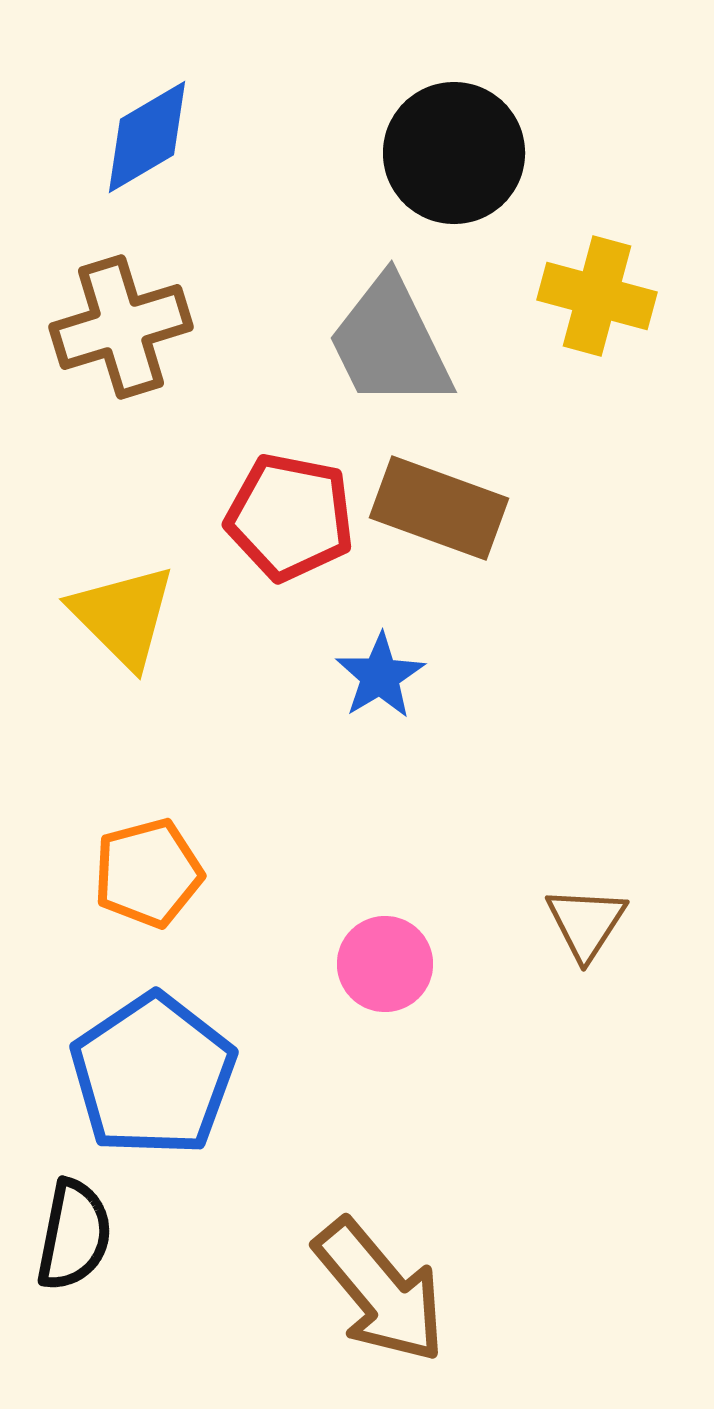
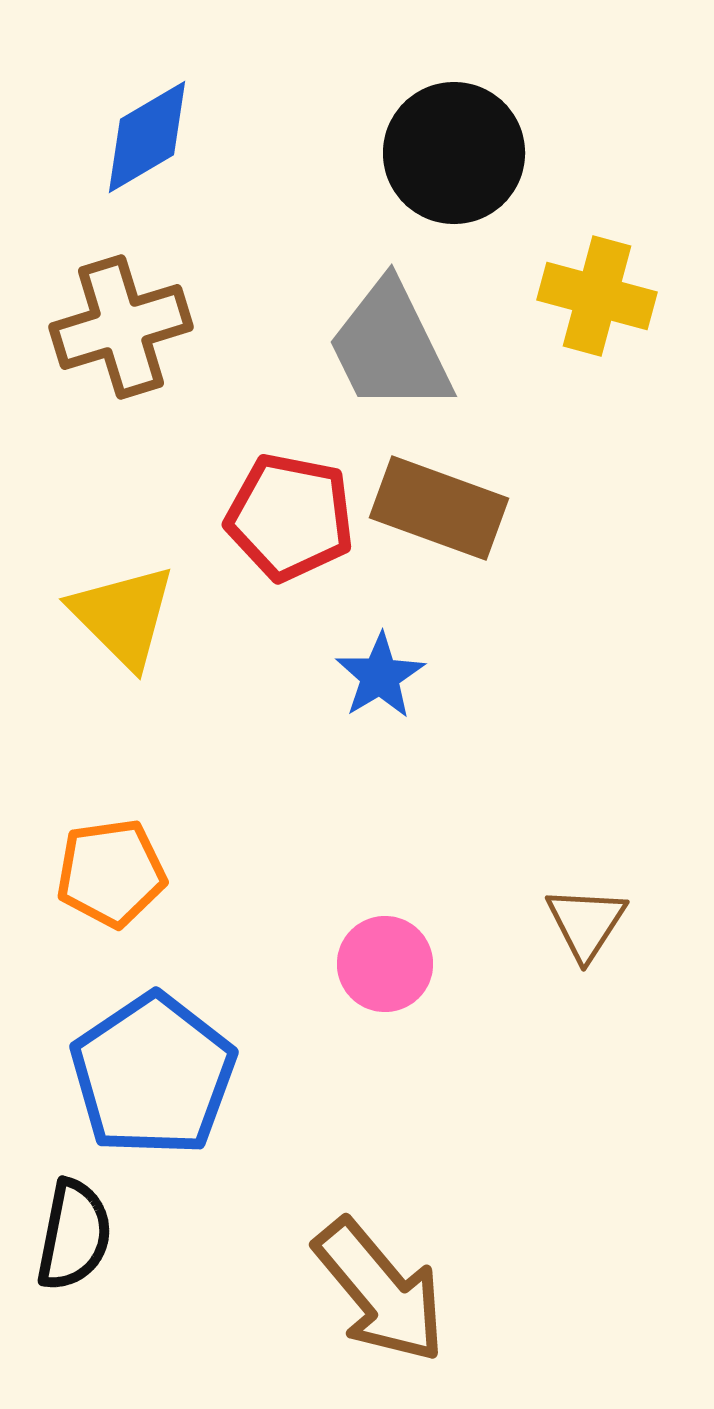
gray trapezoid: moved 4 px down
orange pentagon: moved 37 px left; rotated 7 degrees clockwise
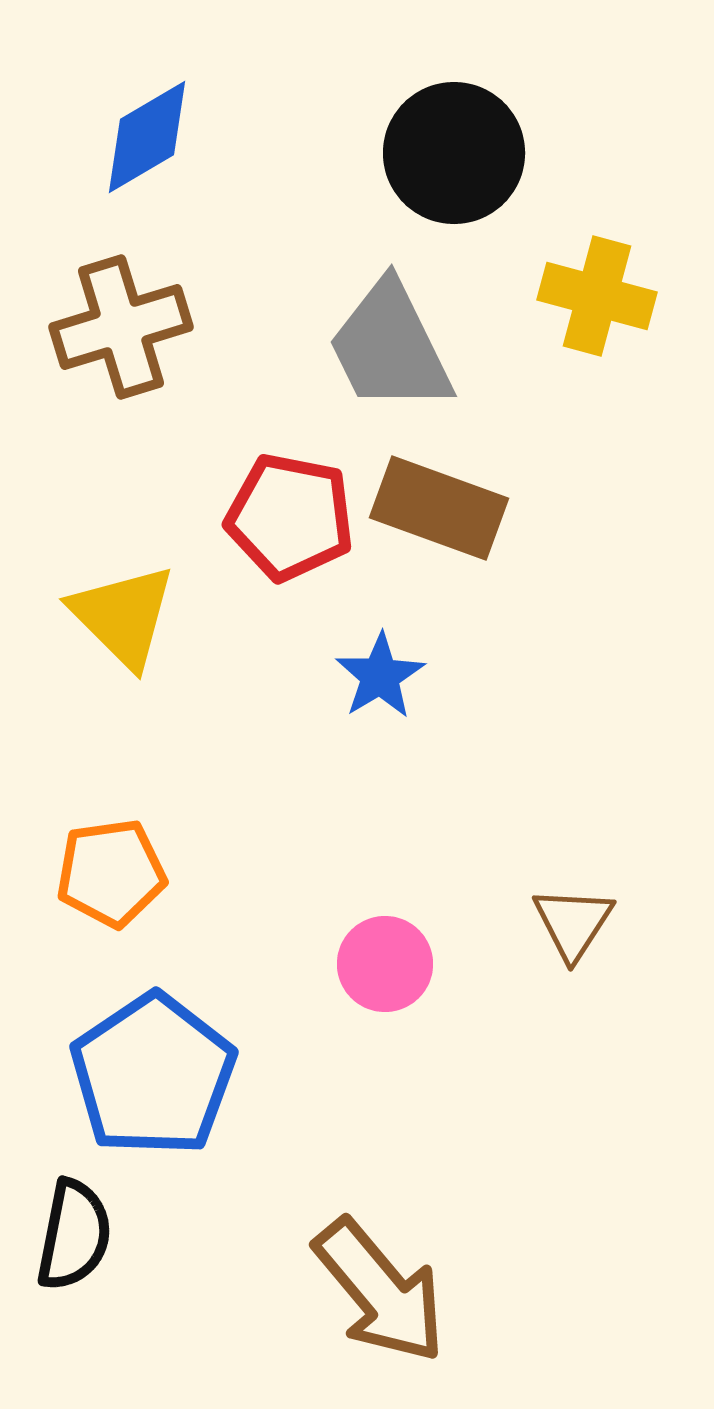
brown triangle: moved 13 px left
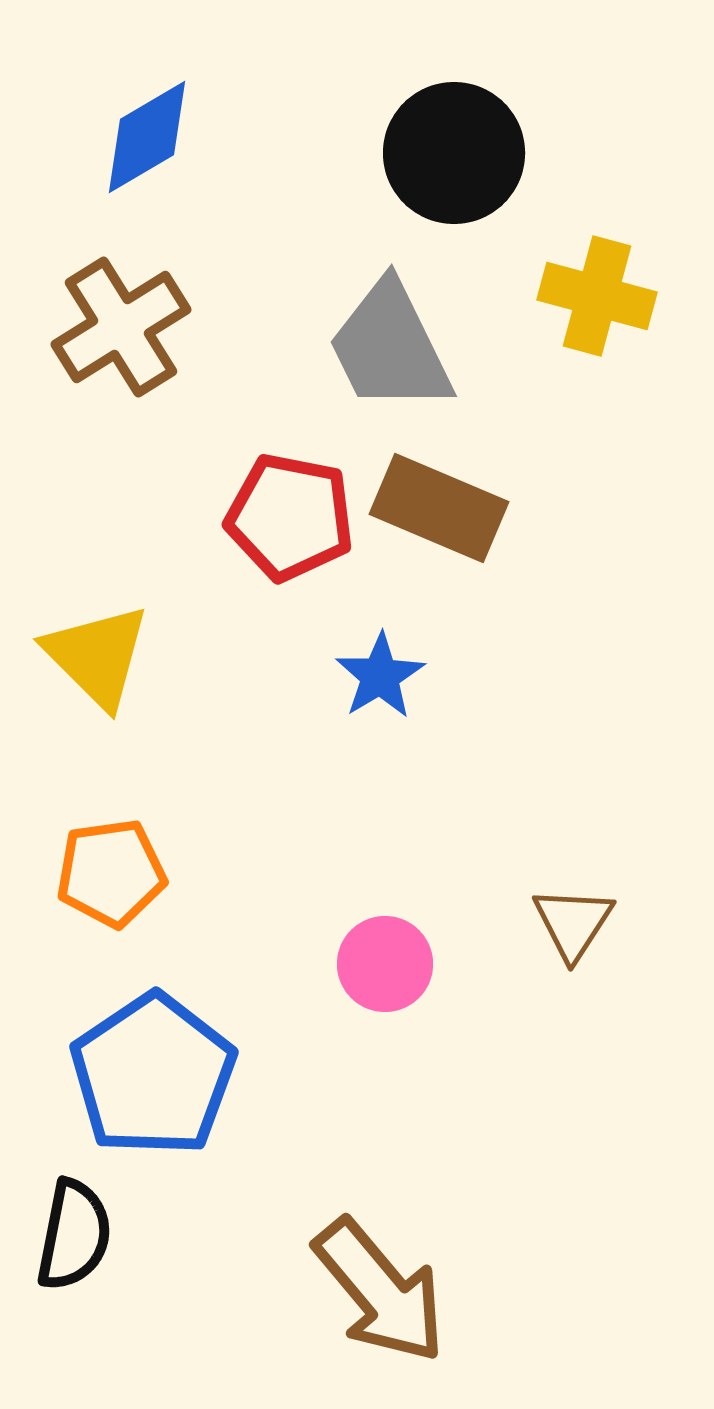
brown cross: rotated 15 degrees counterclockwise
brown rectangle: rotated 3 degrees clockwise
yellow triangle: moved 26 px left, 40 px down
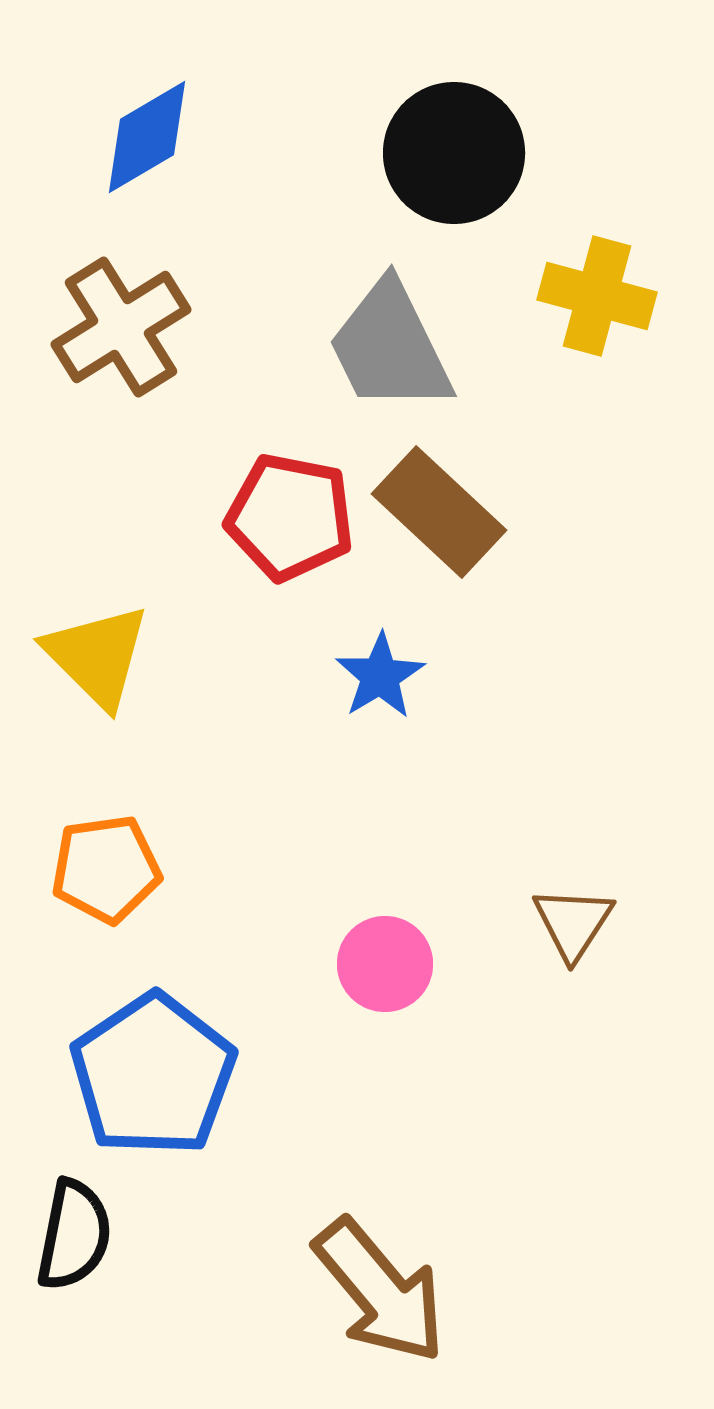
brown rectangle: moved 4 px down; rotated 20 degrees clockwise
orange pentagon: moved 5 px left, 4 px up
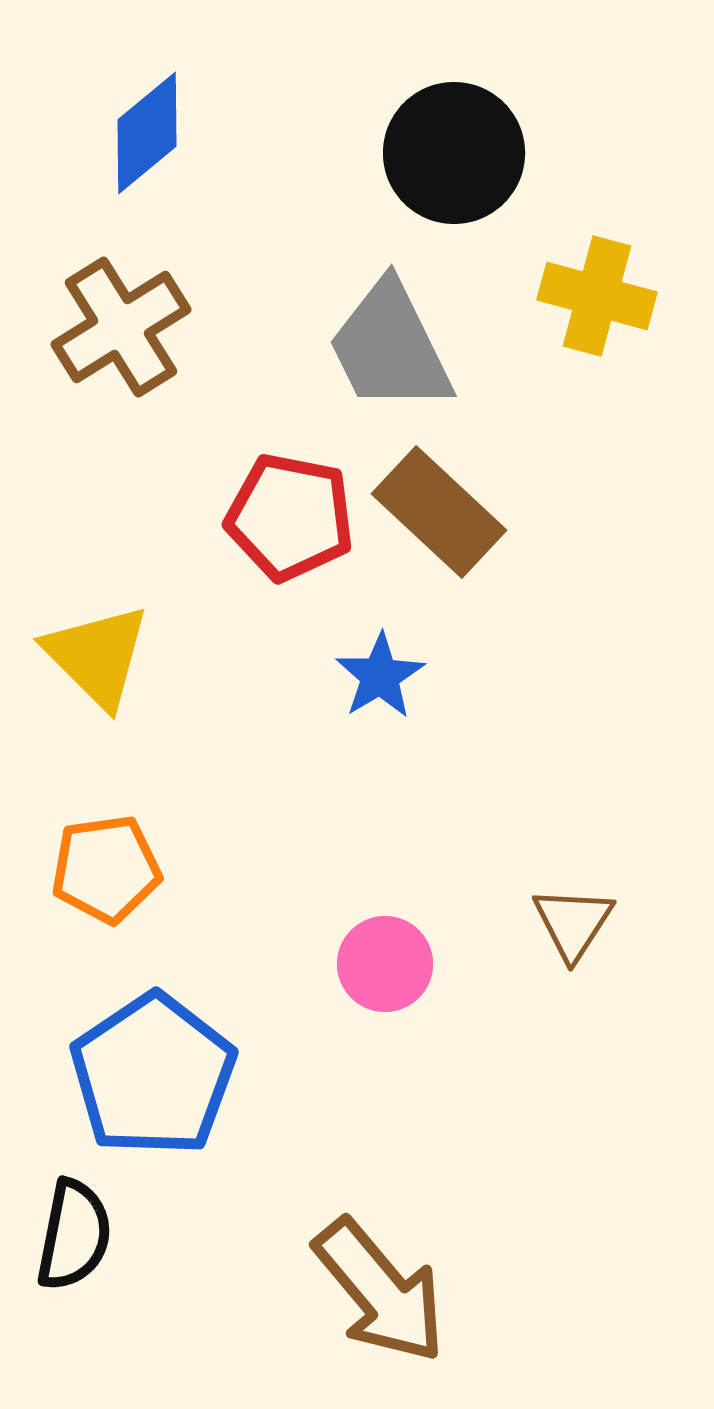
blue diamond: moved 4 px up; rotated 9 degrees counterclockwise
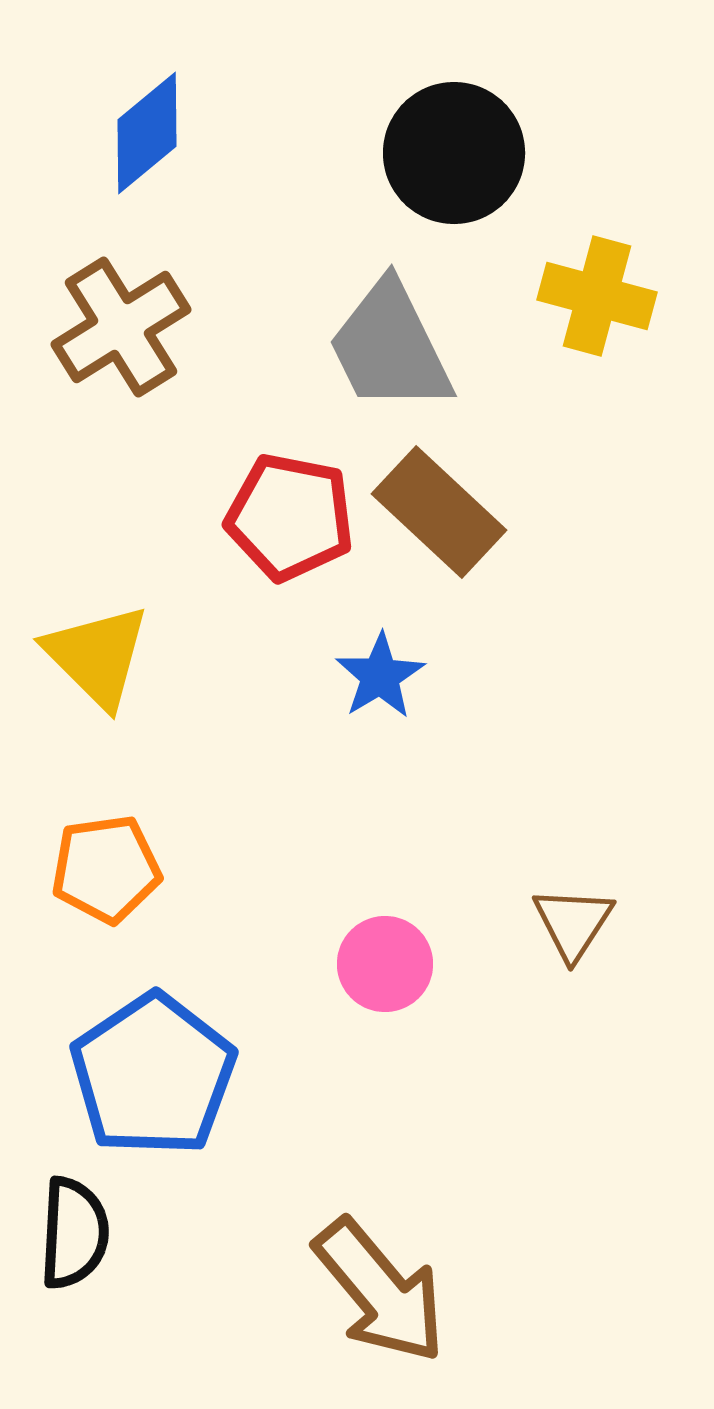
black semicircle: moved 2 px up; rotated 8 degrees counterclockwise
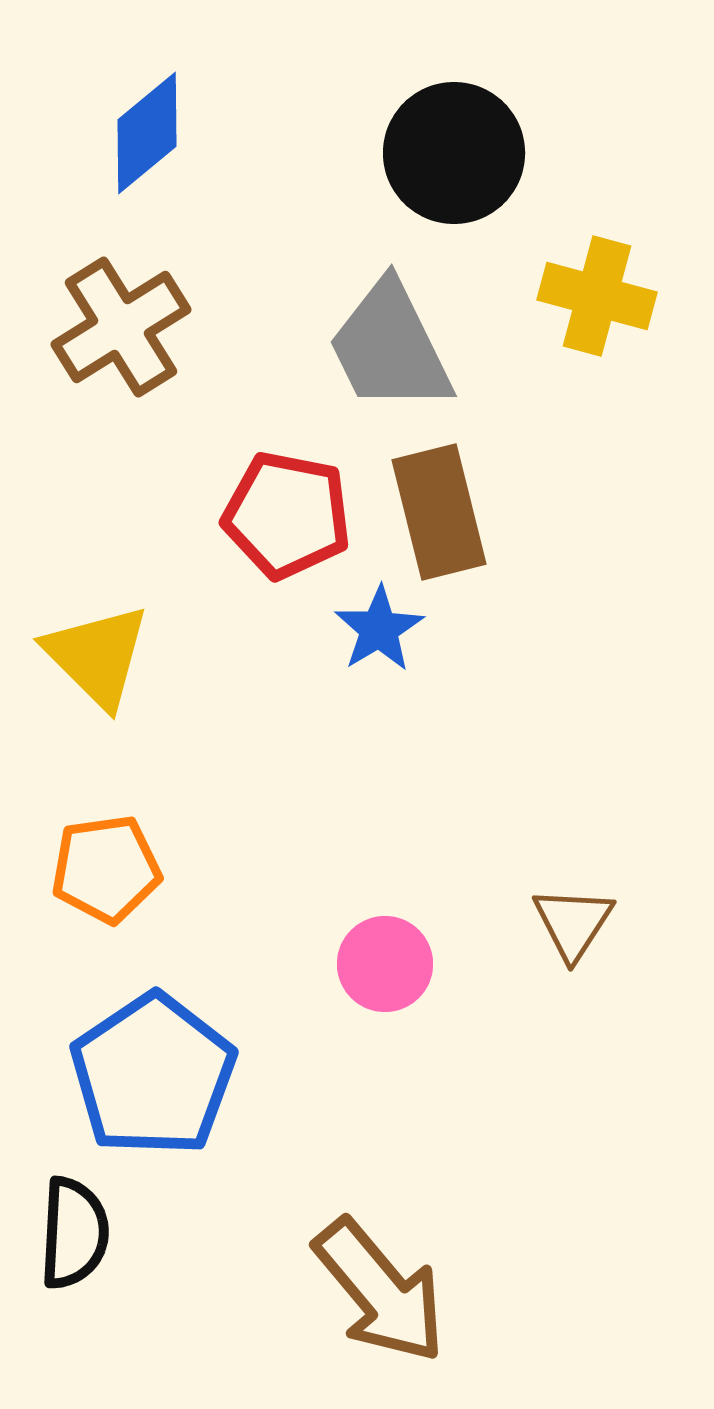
brown rectangle: rotated 33 degrees clockwise
red pentagon: moved 3 px left, 2 px up
blue star: moved 1 px left, 47 px up
